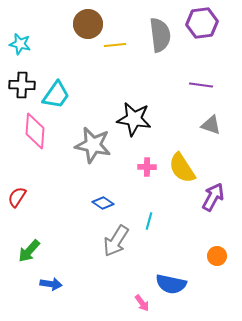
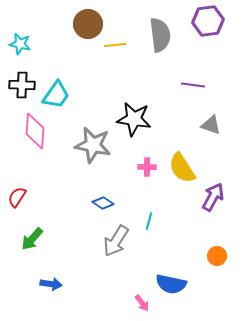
purple hexagon: moved 6 px right, 2 px up
purple line: moved 8 px left
green arrow: moved 3 px right, 12 px up
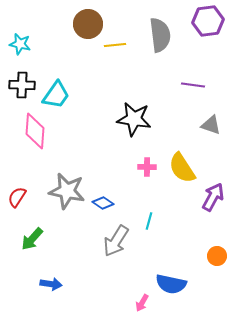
gray star: moved 26 px left, 46 px down
pink arrow: rotated 66 degrees clockwise
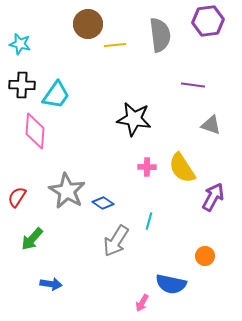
gray star: rotated 18 degrees clockwise
orange circle: moved 12 px left
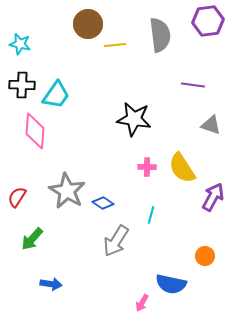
cyan line: moved 2 px right, 6 px up
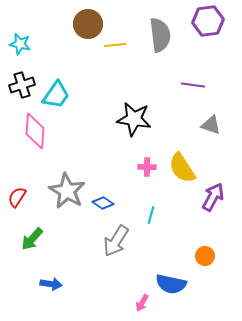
black cross: rotated 20 degrees counterclockwise
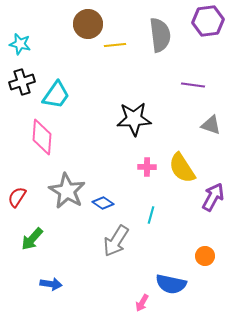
black cross: moved 3 px up
black star: rotated 12 degrees counterclockwise
pink diamond: moved 7 px right, 6 px down
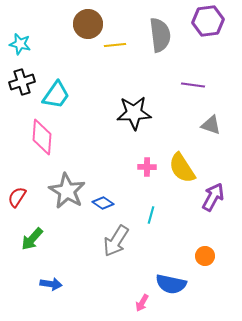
black star: moved 6 px up
